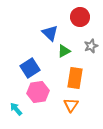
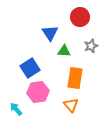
blue triangle: rotated 12 degrees clockwise
green triangle: rotated 32 degrees clockwise
orange triangle: rotated 14 degrees counterclockwise
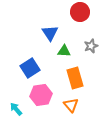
red circle: moved 5 px up
orange rectangle: rotated 25 degrees counterclockwise
pink hexagon: moved 3 px right, 3 px down
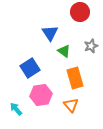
green triangle: rotated 32 degrees clockwise
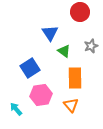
orange rectangle: rotated 15 degrees clockwise
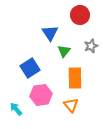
red circle: moved 3 px down
green triangle: rotated 32 degrees clockwise
